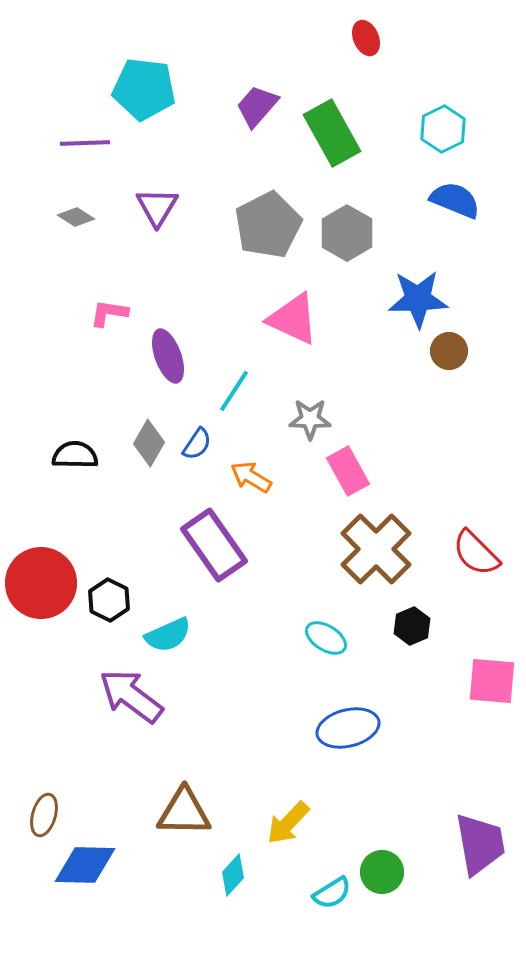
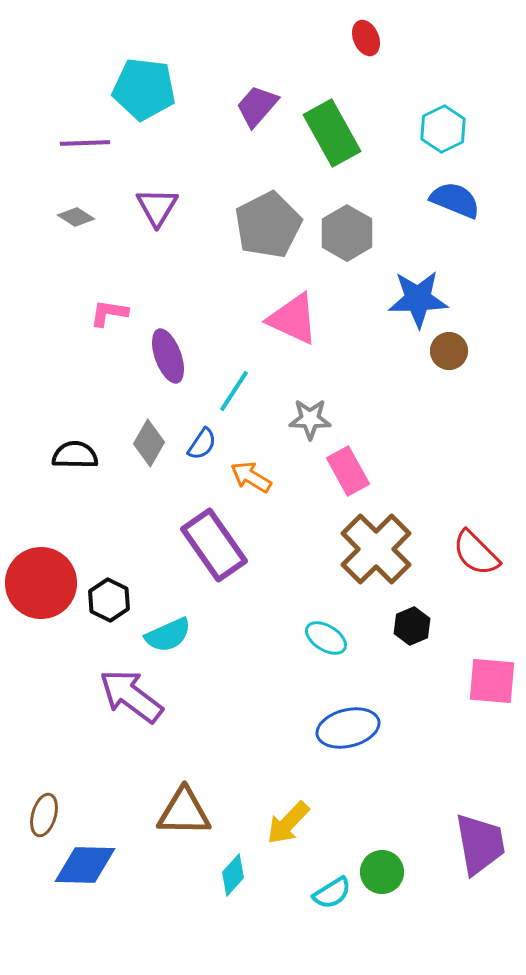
blue semicircle at (197, 444): moved 5 px right
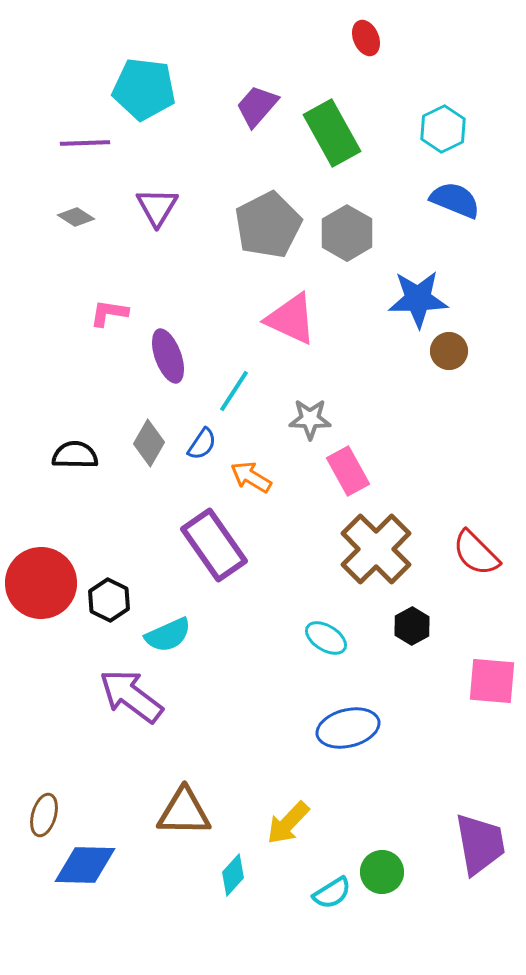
pink triangle at (293, 319): moved 2 px left
black hexagon at (412, 626): rotated 6 degrees counterclockwise
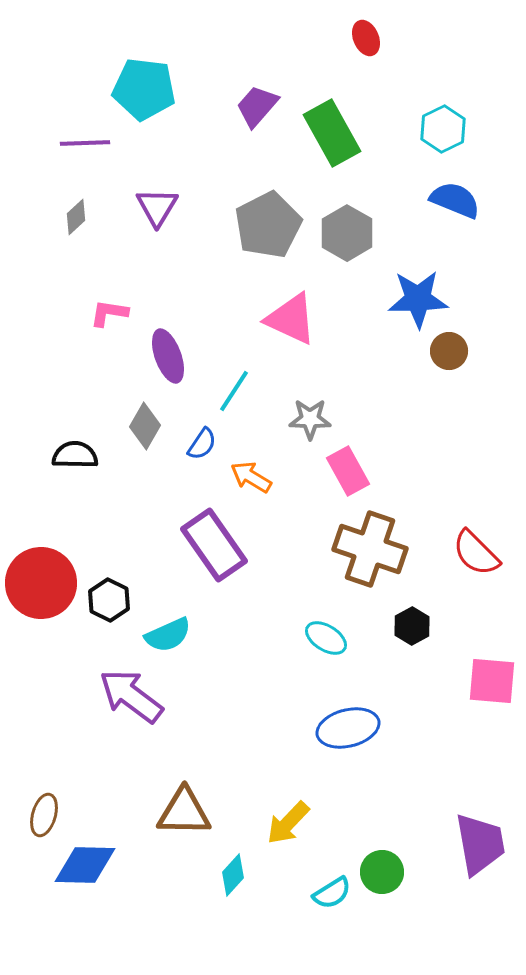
gray diamond at (76, 217): rotated 75 degrees counterclockwise
gray diamond at (149, 443): moved 4 px left, 17 px up
brown cross at (376, 549): moved 6 px left; rotated 26 degrees counterclockwise
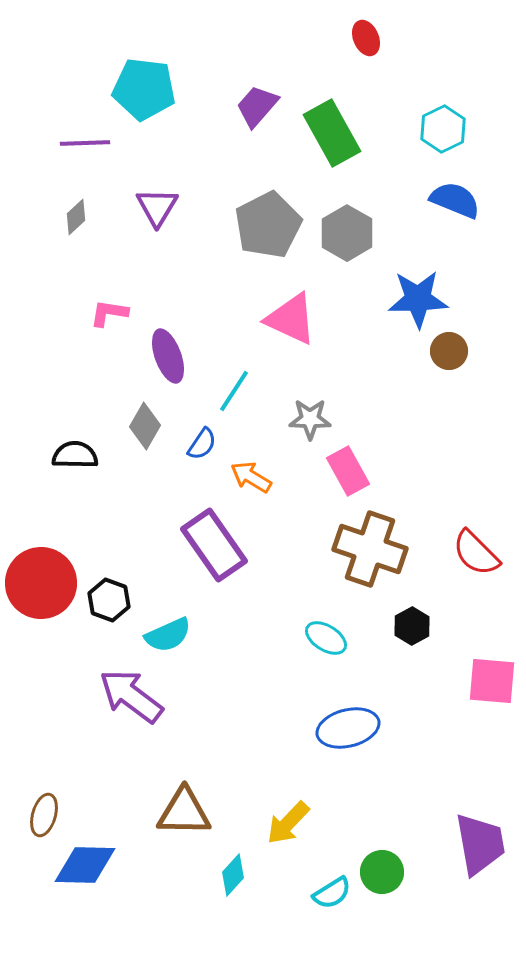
black hexagon at (109, 600): rotated 6 degrees counterclockwise
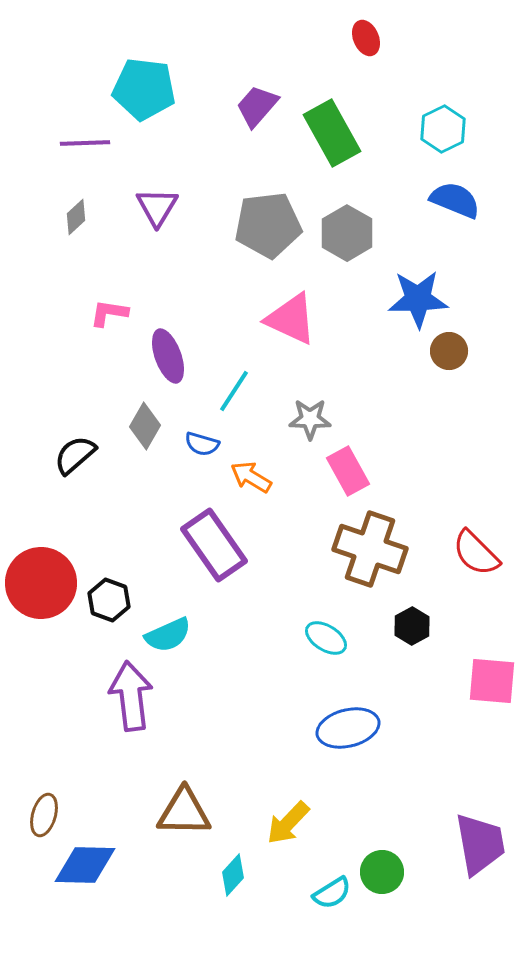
gray pentagon at (268, 225): rotated 20 degrees clockwise
blue semicircle at (202, 444): rotated 72 degrees clockwise
black semicircle at (75, 455): rotated 42 degrees counterclockwise
purple arrow at (131, 696): rotated 46 degrees clockwise
